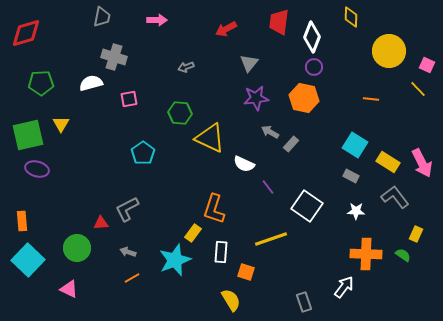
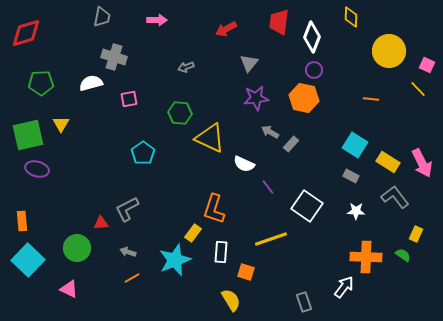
purple circle at (314, 67): moved 3 px down
orange cross at (366, 254): moved 3 px down
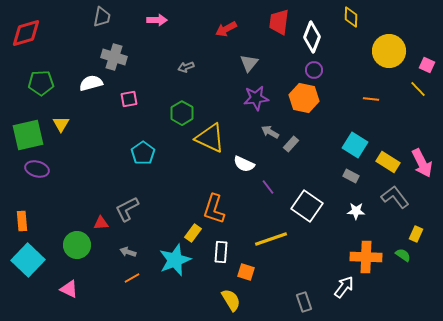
green hexagon at (180, 113): moved 2 px right; rotated 25 degrees clockwise
green circle at (77, 248): moved 3 px up
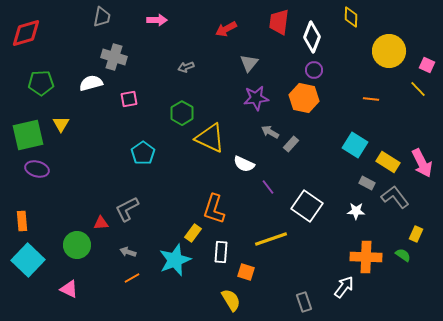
gray rectangle at (351, 176): moved 16 px right, 7 px down
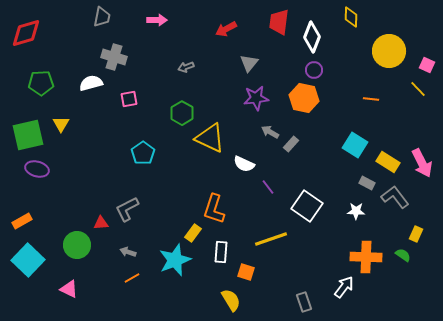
orange rectangle at (22, 221): rotated 66 degrees clockwise
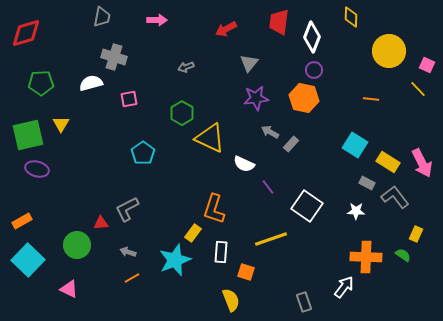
yellow semicircle at (231, 300): rotated 10 degrees clockwise
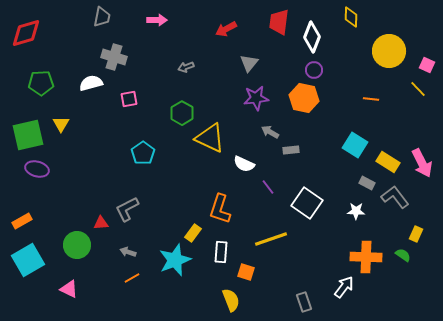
gray rectangle at (291, 144): moved 6 px down; rotated 42 degrees clockwise
white square at (307, 206): moved 3 px up
orange L-shape at (214, 209): moved 6 px right
cyan square at (28, 260): rotated 16 degrees clockwise
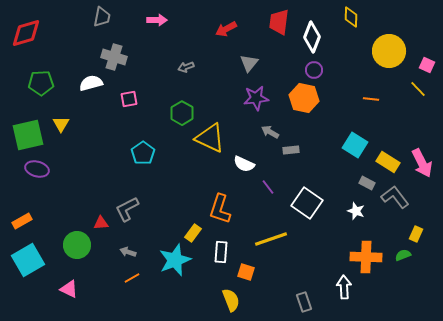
white star at (356, 211): rotated 18 degrees clockwise
green semicircle at (403, 255): rotated 56 degrees counterclockwise
white arrow at (344, 287): rotated 40 degrees counterclockwise
